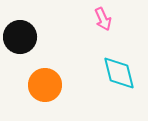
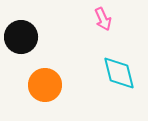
black circle: moved 1 px right
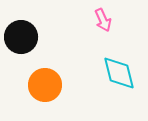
pink arrow: moved 1 px down
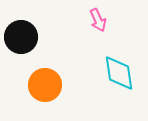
pink arrow: moved 5 px left
cyan diamond: rotated 6 degrees clockwise
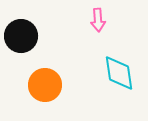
pink arrow: rotated 20 degrees clockwise
black circle: moved 1 px up
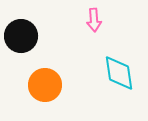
pink arrow: moved 4 px left
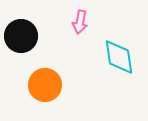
pink arrow: moved 14 px left, 2 px down; rotated 15 degrees clockwise
cyan diamond: moved 16 px up
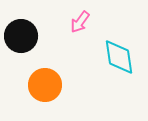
pink arrow: rotated 25 degrees clockwise
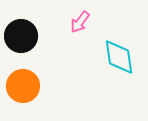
orange circle: moved 22 px left, 1 px down
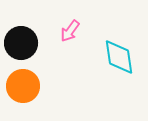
pink arrow: moved 10 px left, 9 px down
black circle: moved 7 px down
